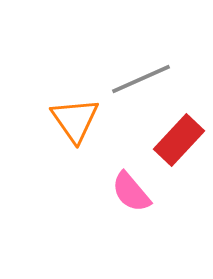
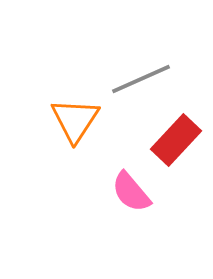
orange triangle: rotated 8 degrees clockwise
red rectangle: moved 3 px left
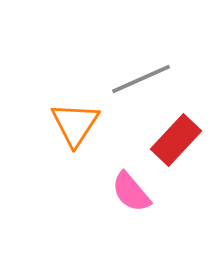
orange triangle: moved 4 px down
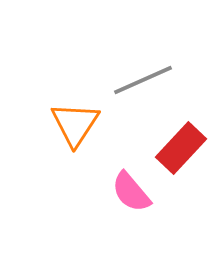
gray line: moved 2 px right, 1 px down
red rectangle: moved 5 px right, 8 px down
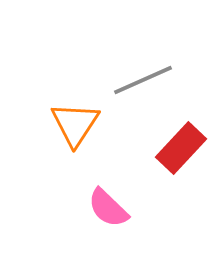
pink semicircle: moved 23 px left, 16 px down; rotated 6 degrees counterclockwise
